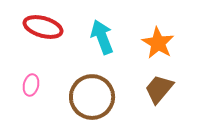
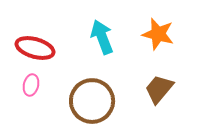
red ellipse: moved 8 px left, 21 px down
orange star: moved 9 px up; rotated 16 degrees counterclockwise
brown circle: moved 4 px down
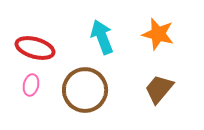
brown circle: moved 7 px left, 11 px up
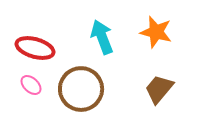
orange star: moved 2 px left, 2 px up
pink ellipse: rotated 60 degrees counterclockwise
brown circle: moved 4 px left, 1 px up
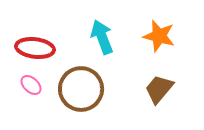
orange star: moved 3 px right, 4 px down
red ellipse: rotated 9 degrees counterclockwise
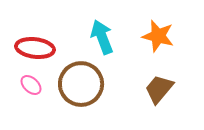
orange star: moved 1 px left
brown circle: moved 5 px up
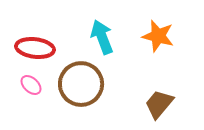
brown trapezoid: moved 15 px down
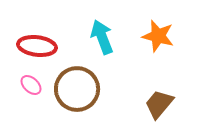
red ellipse: moved 2 px right, 2 px up
brown circle: moved 4 px left, 5 px down
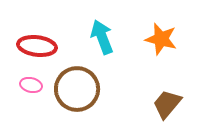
orange star: moved 3 px right, 3 px down
pink ellipse: rotated 30 degrees counterclockwise
brown trapezoid: moved 8 px right
